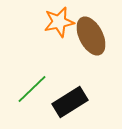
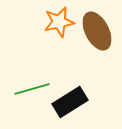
brown ellipse: moved 6 px right, 5 px up
green line: rotated 28 degrees clockwise
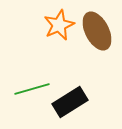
orange star: moved 3 px down; rotated 12 degrees counterclockwise
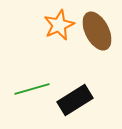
black rectangle: moved 5 px right, 2 px up
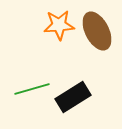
orange star: rotated 20 degrees clockwise
black rectangle: moved 2 px left, 3 px up
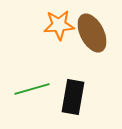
brown ellipse: moved 5 px left, 2 px down
black rectangle: rotated 48 degrees counterclockwise
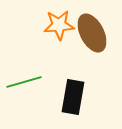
green line: moved 8 px left, 7 px up
